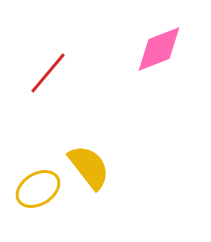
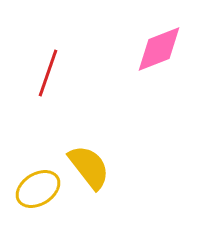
red line: rotated 21 degrees counterclockwise
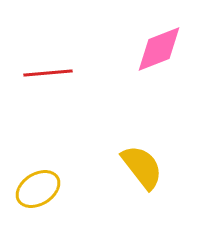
red line: rotated 66 degrees clockwise
yellow semicircle: moved 53 px right
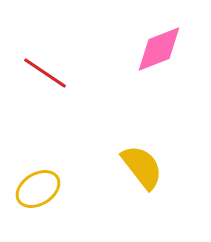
red line: moved 3 px left; rotated 39 degrees clockwise
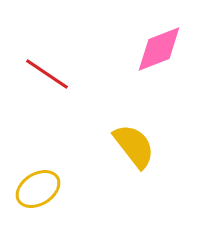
red line: moved 2 px right, 1 px down
yellow semicircle: moved 8 px left, 21 px up
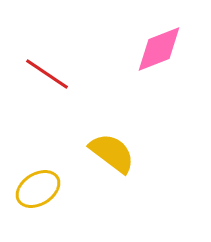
yellow semicircle: moved 22 px left, 7 px down; rotated 15 degrees counterclockwise
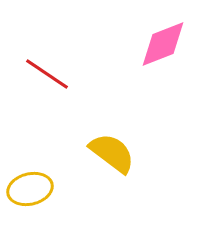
pink diamond: moved 4 px right, 5 px up
yellow ellipse: moved 8 px left; rotated 18 degrees clockwise
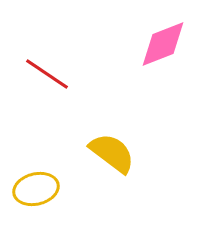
yellow ellipse: moved 6 px right
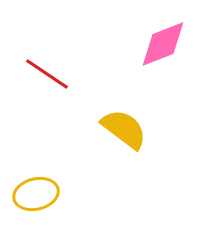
yellow semicircle: moved 12 px right, 24 px up
yellow ellipse: moved 5 px down
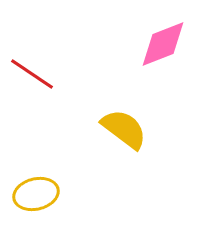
red line: moved 15 px left
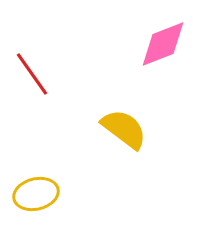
red line: rotated 21 degrees clockwise
